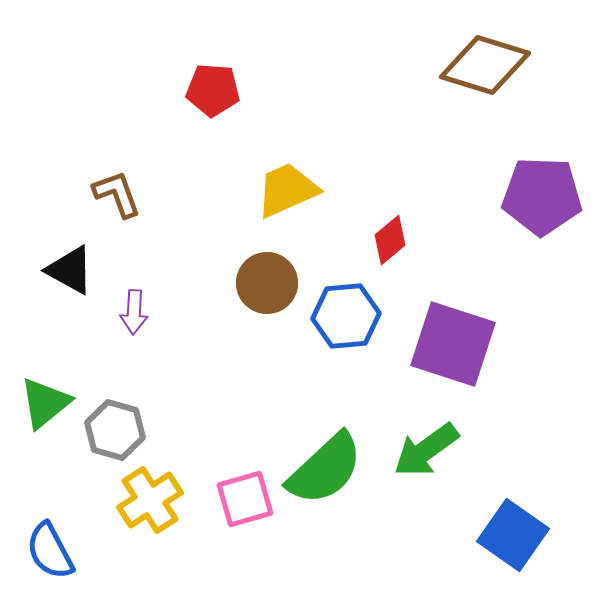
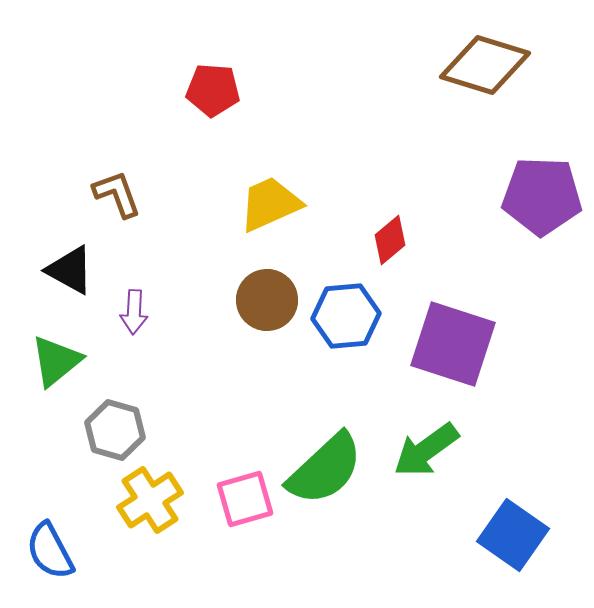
yellow trapezoid: moved 17 px left, 14 px down
brown circle: moved 17 px down
green triangle: moved 11 px right, 42 px up
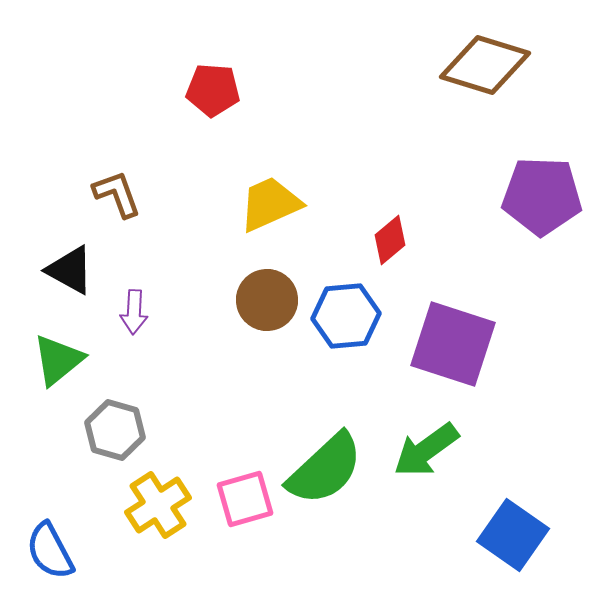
green triangle: moved 2 px right, 1 px up
yellow cross: moved 8 px right, 5 px down
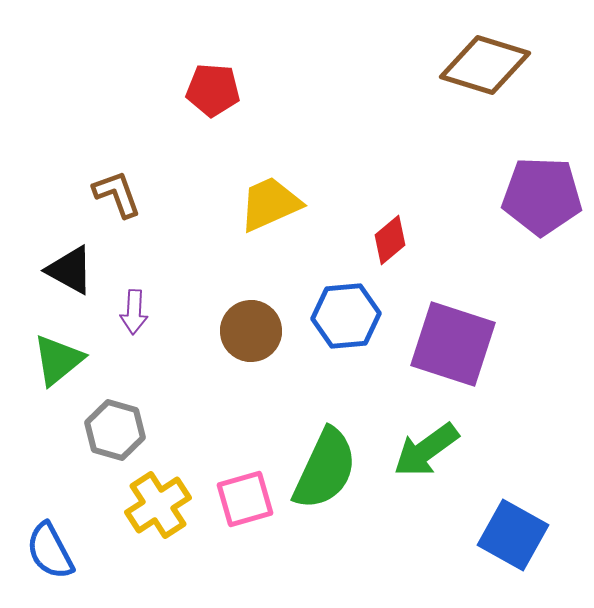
brown circle: moved 16 px left, 31 px down
green semicircle: rotated 22 degrees counterclockwise
blue square: rotated 6 degrees counterclockwise
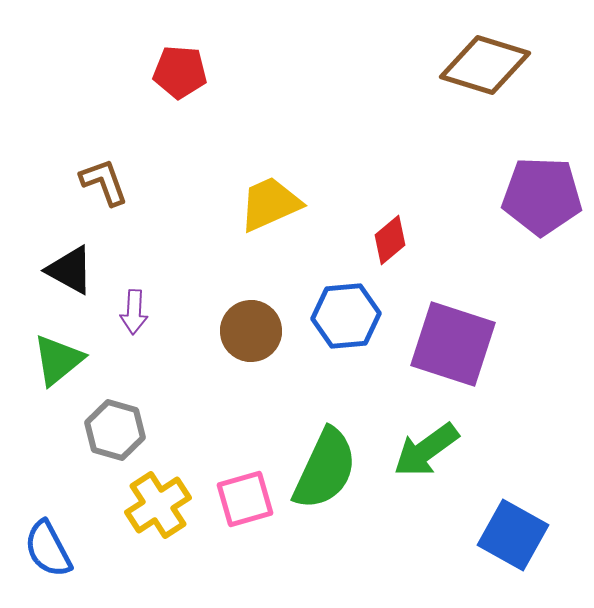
red pentagon: moved 33 px left, 18 px up
brown L-shape: moved 13 px left, 12 px up
blue semicircle: moved 2 px left, 2 px up
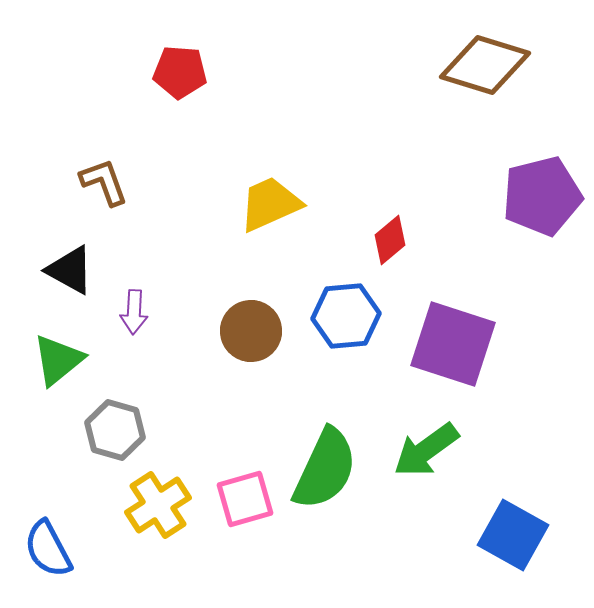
purple pentagon: rotated 16 degrees counterclockwise
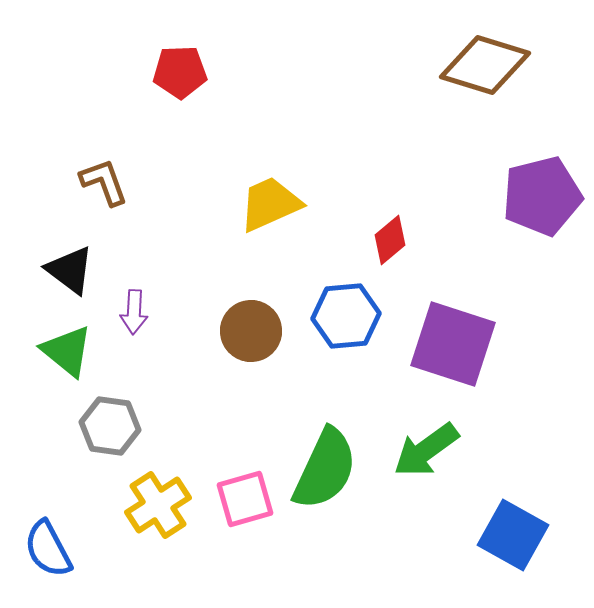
red pentagon: rotated 6 degrees counterclockwise
black triangle: rotated 8 degrees clockwise
green triangle: moved 9 px right, 9 px up; rotated 42 degrees counterclockwise
gray hexagon: moved 5 px left, 4 px up; rotated 8 degrees counterclockwise
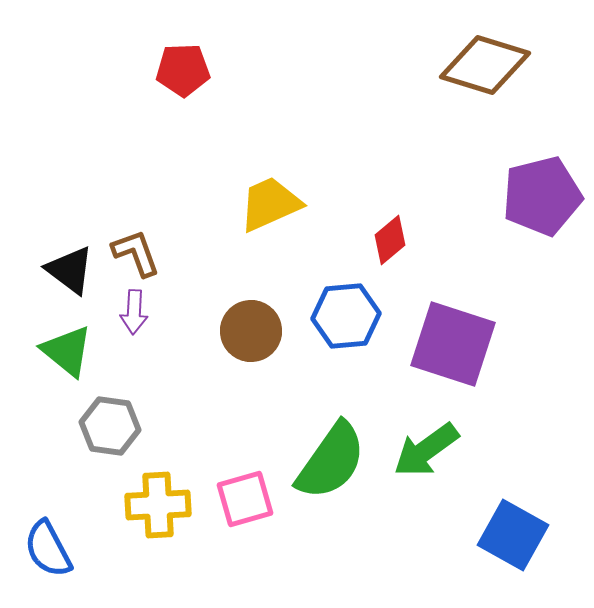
red pentagon: moved 3 px right, 2 px up
brown L-shape: moved 32 px right, 71 px down
green semicircle: moved 6 px right, 8 px up; rotated 10 degrees clockwise
yellow cross: rotated 30 degrees clockwise
